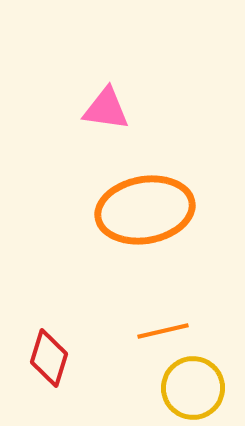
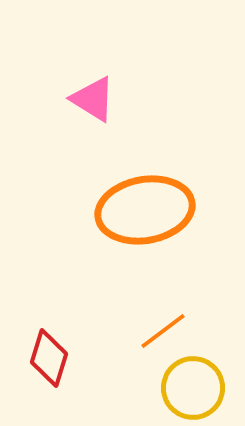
pink triangle: moved 13 px left, 10 px up; rotated 24 degrees clockwise
orange line: rotated 24 degrees counterclockwise
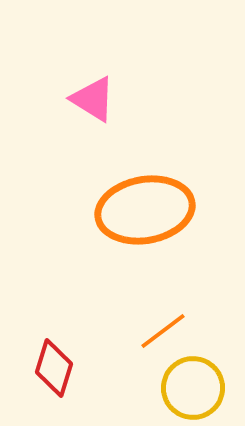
red diamond: moved 5 px right, 10 px down
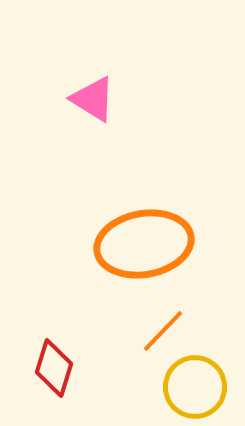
orange ellipse: moved 1 px left, 34 px down
orange line: rotated 9 degrees counterclockwise
yellow circle: moved 2 px right, 1 px up
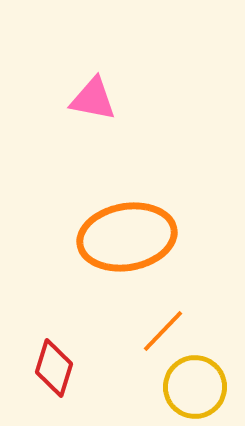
pink triangle: rotated 21 degrees counterclockwise
orange ellipse: moved 17 px left, 7 px up
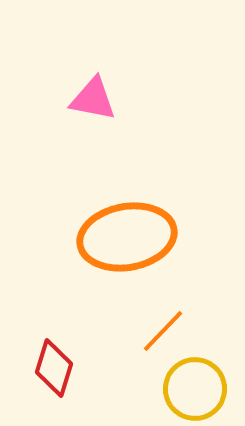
yellow circle: moved 2 px down
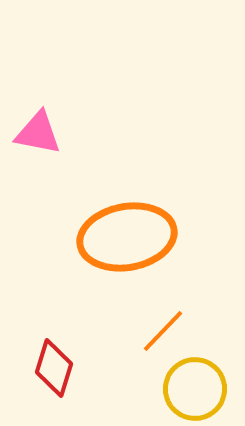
pink triangle: moved 55 px left, 34 px down
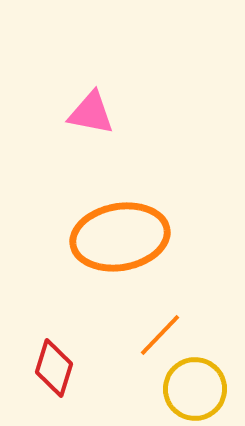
pink triangle: moved 53 px right, 20 px up
orange ellipse: moved 7 px left
orange line: moved 3 px left, 4 px down
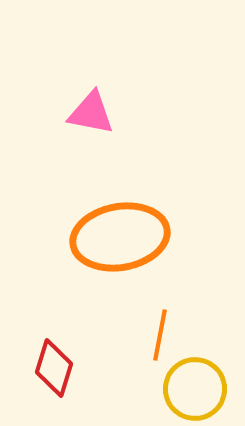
orange line: rotated 33 degrees counterclockwise
